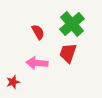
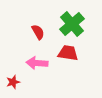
red trapezoid: rotated 80 degrees clockwise
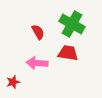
green cross: rotated 20 degrees counterclockwise
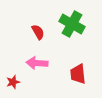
red trapezoid: moved 10 px right, 21 px down; rotated 105 degrees counterclockwise
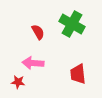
pink arrow: moved 4 px left
red star: moved 5 px right; rotated 24 degrees clockwise
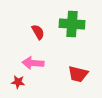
green cross: rotated 25 degrees counterclockwise
red trapezoid: rotated 70 degrees counterclockwise
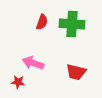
red semicircle: moved 4 px right, 10 px up; rotated 49 degrees clockwise
pink arrow: rotated 15 degrees clockwise
red trapezoid: moved 2 px left, 2 px up
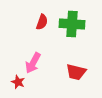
pink arrow: rotated 80 degrees counterclockwise
red star: rotated 16 degrees clockwise
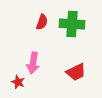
pink arrow: rotated 20 degrees counterclockwise
red trapezoid: rotated 40 degrees counterclockwise
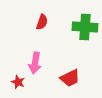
green cross: moved 13 px right, 3 px down
pink arrow: moved 2 px right
red trapezoid: moved 6 px left, 6 px down
